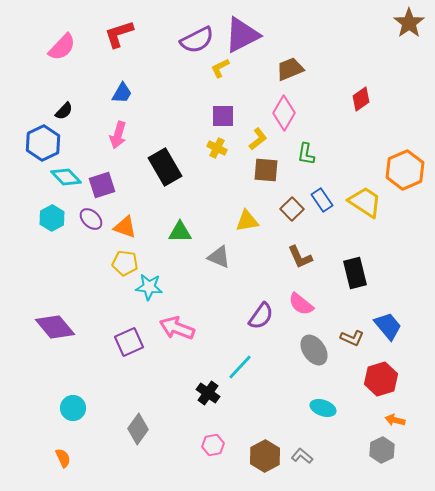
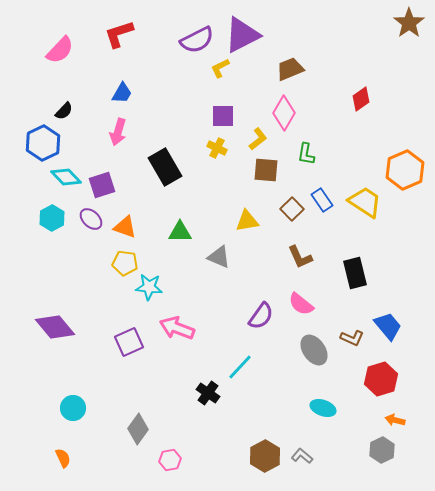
pink semicircle at (62, 47): moved 2 px left, 3 px down
pink arrow at (118, 135): moved 3 px up
pink hexagon at (213, 445): moved 43 px left, 15 px down
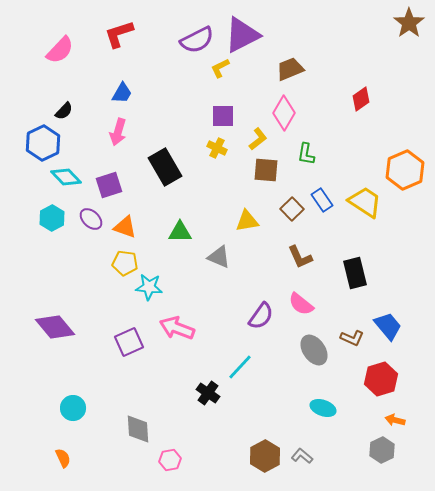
purple square at (102, 185): moved 7 px right
gray diamond at (138, 429): rotated 40 degrees counterclockwise
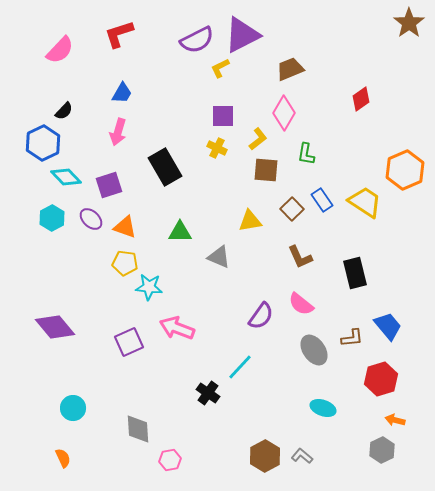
yellow triangle at (247, 221): moved 3 px right
brown L-shape at (352, 338): rotated 30 degrees counterclockwise
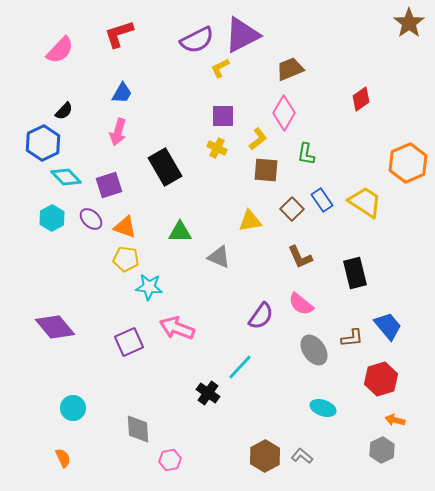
orange hexagon at (405, 170): moved 3 px right, 7 px up
yellow pentagon at (125, 263): moved 1 px right, 4 px up
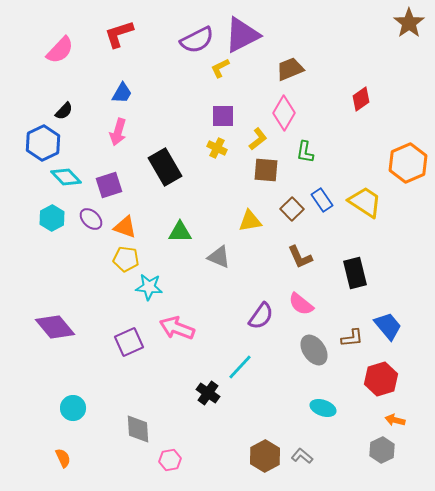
green L-shape at (306, 154): moved 1 px left, 2 px up
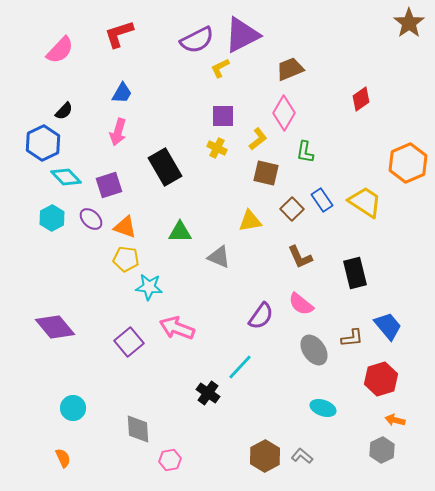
brown square at (266, 170): moved 3 px down; rotated 8 degrees clockwise
purple square at (129, 342): rotated 16 degrees counterclockwise
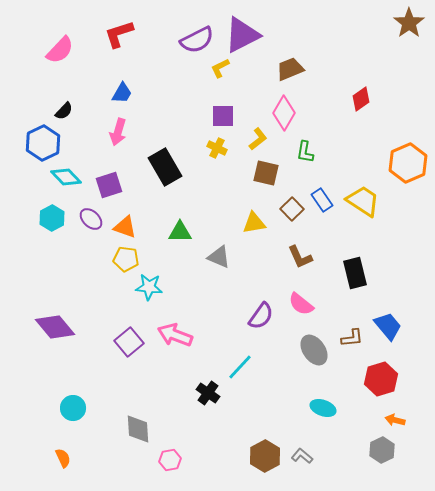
yellow trapezoid at (365, 202): moved 2 px left, 1 px up
yellow triangle at (250, 221): moved 4 px right, 2 px down
pink arrow at (177, 328): moved 2 px left, 7 px down
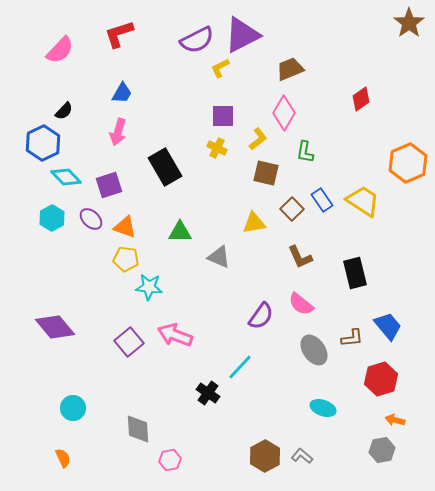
gray hexagon at (382, 450): rotated 15 degrees clockwise
